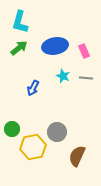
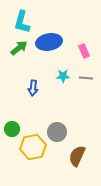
cyan L-shape: moved 2 px right
blue ellipse: moved 6 px left, 4 px up
cyan star: rotated 24 degrees counterclockwise
blue arrow: rotated 21 degrees counterclockwise
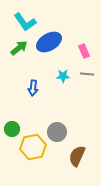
cyan L-shape: moved 3 px right; rotated 50 degrees counterclockwise
blue ellipse: rotated 20 degrees counterclockwise
gray line: moved 1 px right, 4 px up
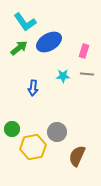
pink rectangle: rotated 40 degrees clockwise
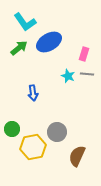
pink rectangle: moved 3 px down
cyan star: moved 5 px right; rotated 24 degrees clockwise
blue arrow: moved 5 px down; rotated 14 degrees counterclockwise
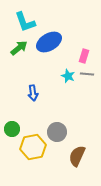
cyan L-shape: rotated 15 degrees clockwise
pink rectangle: moved 2 px down
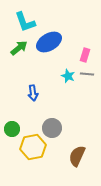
pink rectangle: moved 1 px right, 1 px up
gray circle: moved 5 px left, 4 px up
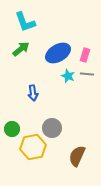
blue ellipse: moved 9 px right, 11 px down
green arrow: moved 2 px right, 1 px down
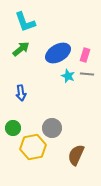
blue arrow: moved 12 px left
green circle: moved 1 px right, 1 px up
brown semicircle: moved 1 px left, 1 px up
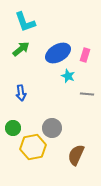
gray line: moved 20 px down
